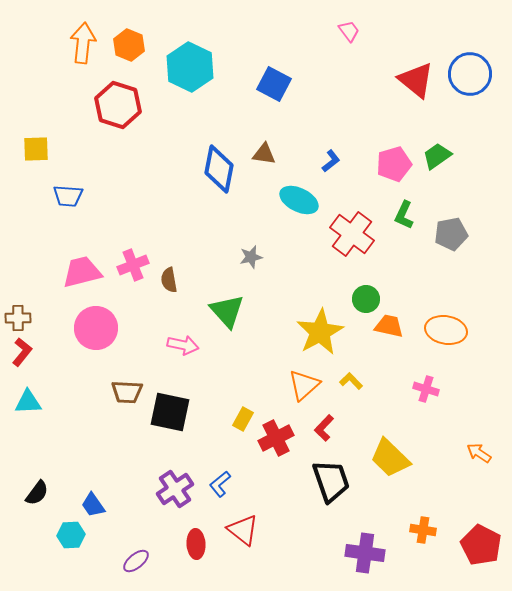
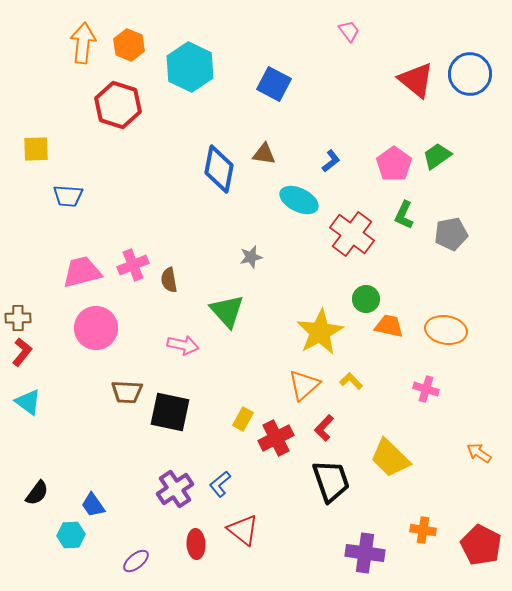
pink pentagon at (394, 164): rotated 20 degrees counterclockwise
cyan triangle at (28, 402): rotated 40 degrees clockwise
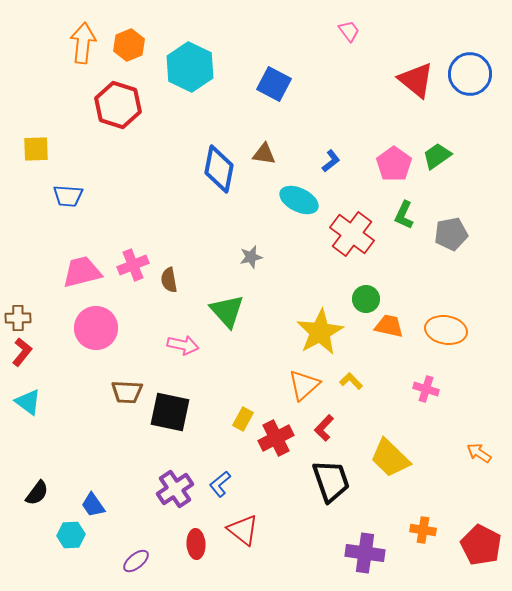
orange hexagon at (129, 45): rotated 16 degrees clockwise
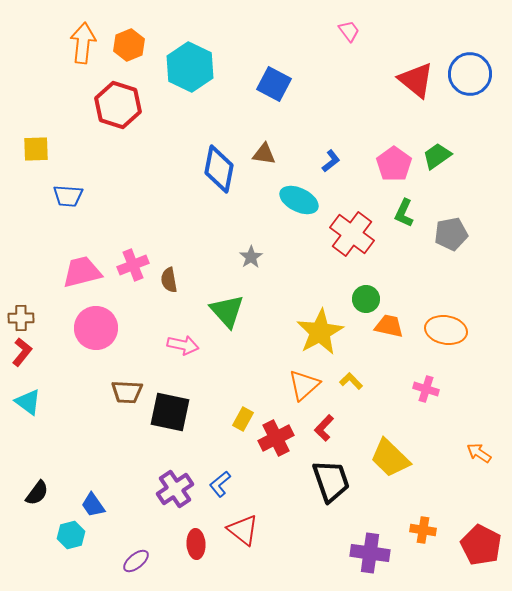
green L-shape at (404, 215): moved 2 px up
gray star at (251, 257): rotated 20 degrees counterclockwise
brown cross at (18, 318): moved 3 px right
cyan hexagon at (71, 535): rotated 12 degrees counterclockwise
purple cross at (365, 553): moved 5 px right
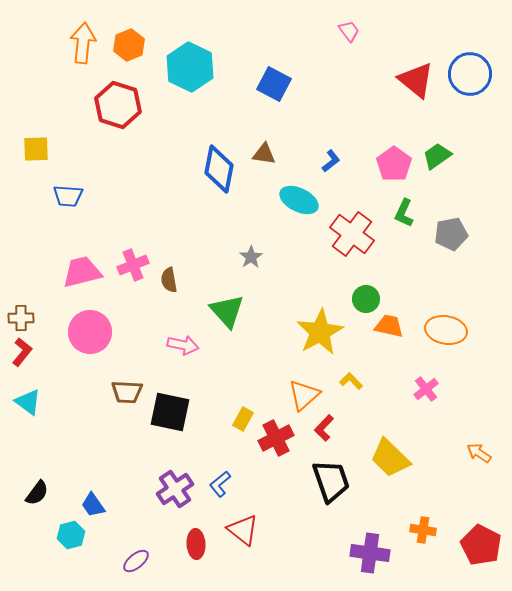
pink circle at (96, 328): moved 6 px left, 4 px down
orange triangle at (304, 385): moved 10 px down
pink cross at (426, 389): rotated 35 degrees clockwise
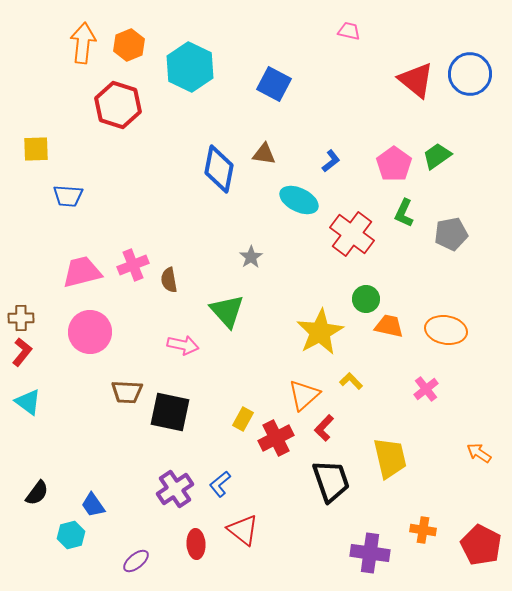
pink trapezoid at (349, 31): rotated 40 degrees counterclockwise
yellow trapezoid at (390, 458): rotated 147 degrees counterclockwise
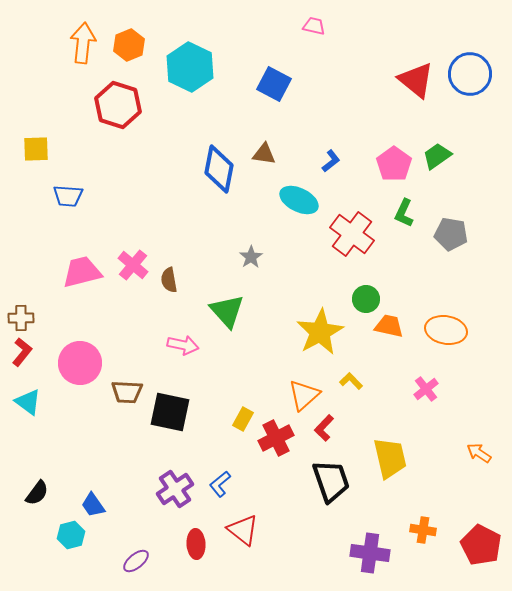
pink trapezoid at (349, 31): moved 35 px left, 5 px up
gray pentagon at (451, 234): rotated 20 degrees clockwise
pink cross at (133, 265): rotated 28 degrees counterclockwise
pink circle at (90, 332): moved 10 px left, 31 px down
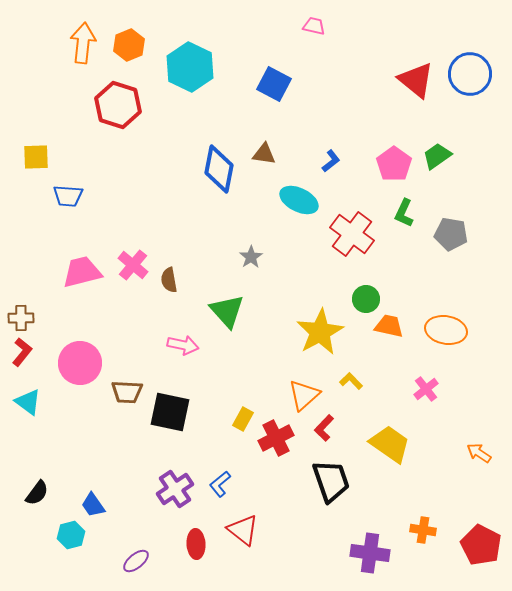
yellow square at (36, 149): moved 8 px down
yellow trapezoid at (390, 458): moved 14 px up; rotated 42 degrees counterclockwise
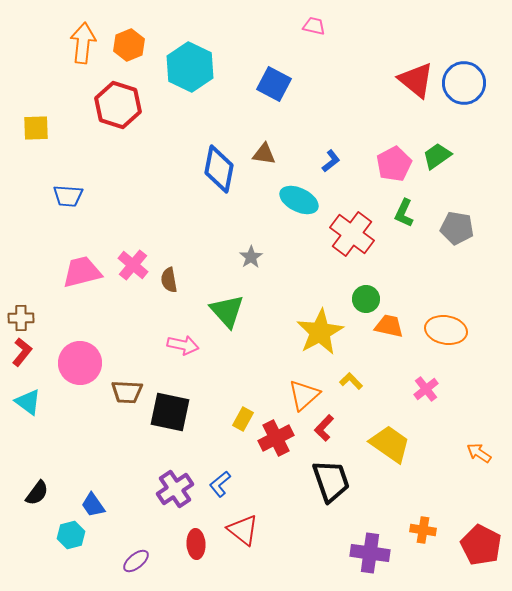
blue circle at (470, 74): moved 6 px left, 9 px down
yellow square at (36, 157): moved 29 px up
pink pentagon at (394, 164): rotated 8 degrees clockwise
gray pentagon at (451, 234): moved 6 px right, 6 px up
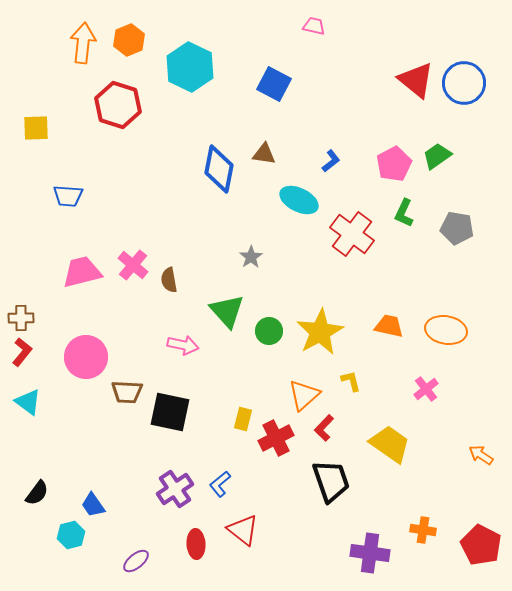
orange hexagon at (129, 45): moved 5 px up
green circle at (366, 299): moved 97 px left, 32 px down
pink circle at (80, 363): moved 6 px right, 6 px up
yellow L-shape at (351, 381): rotated 30 degrees clockwise
yellow rectangle at (243, 419): rotated 15 degrees counterclockwise
orange arrow at (479, 453): moved 2 px right, 2 px down
